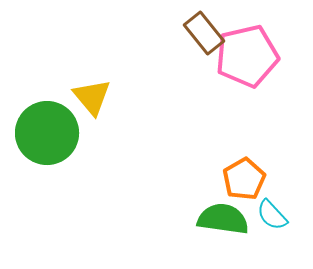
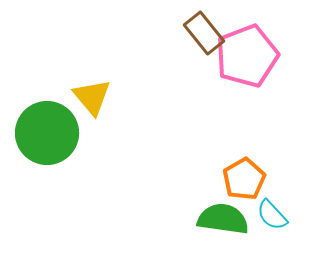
pink pentagon: rotated 8 degrees counterclockwise
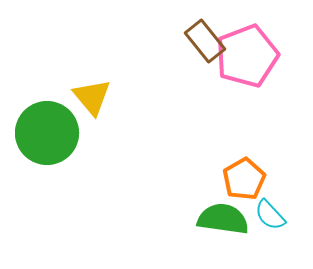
brown rectangle: moved 1 px right, 8 px down
cyan semicircle: moved 2 px left
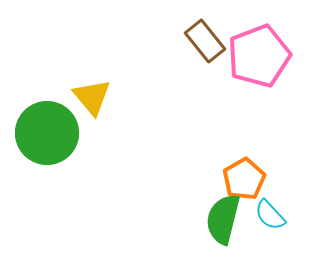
pink pentagon: moved 12 px right
green semicircle: rotated 84 degrees counterclockwise
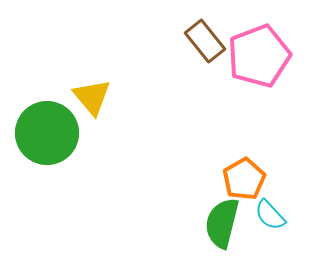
green semicircle: moved 1 px left, 4 px down
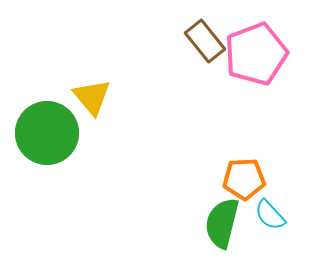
pink pentagon: moved 3 px left, 2 px up
orange pentagon: rotated 27 degrees clockwise
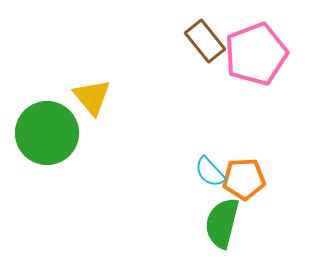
cyan semicircle: moved 60 px left, 43 px up
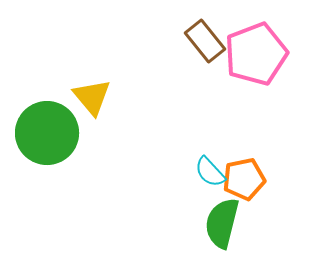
orange pentagon: rotated 9 degrees counterclockwise
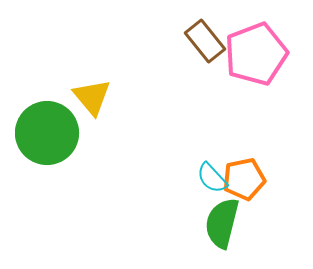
cyan semicircle: moved 2 px right, 6 px down
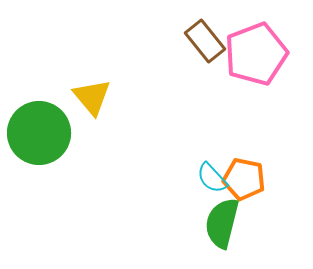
green circle: moved 8 px left
orange pentagon: rotated 24 degrees clockwise
